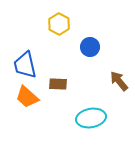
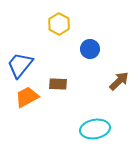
blue circle: moved 2 px down
blue trapezoid: moved 5 px left; rotated 52 degrees clockwise
brown arrow: rotated 85 degrees clockwise
orange trapezoid: rotated 110 degrees clockwise
cyan ellipse: moved 4 px right, 11 px down
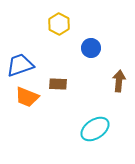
blue circle: moved 1 px right, 1 px up
blue trapezoid: rotated 32 degrees clockwise
brown arrow: rotated 40 degrees counterclockwise
orange trapezoid: rotated 130 degrees counterclockwise
cyan ellipse: rotated 24 degrees counterclockwise
